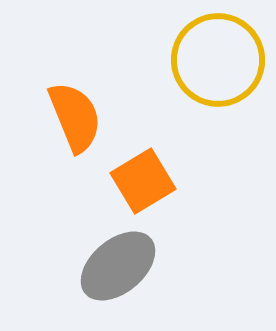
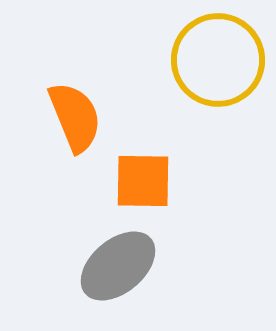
orange square: rotated 32 degrees clockwise
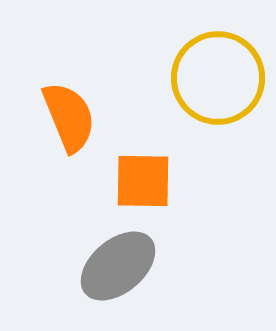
yellow circle: moved 18 px down
orange semicircle: moved 6 px left
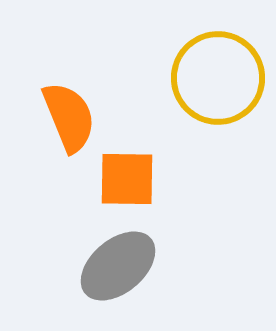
orange square: moved 16 px left, 2 px up
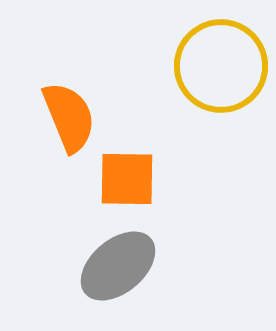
yellow circle: moved 3 px right, 12 px up
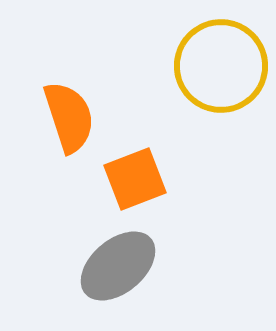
orange semicircle: rotated 4 degrees clockwise
orange square: moved 8 px right; rotated 22 degrees counterclockwise
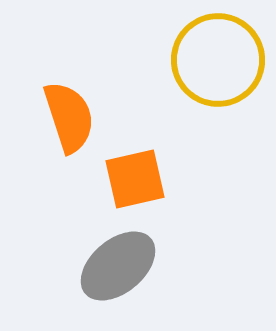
yellow circle: moved 3 px left, 6 px up
orange square: rotated 8 degrees clockwise
